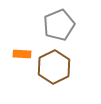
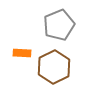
orange rectangle: moved 1 px up
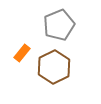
orange rectangle: rotated 54 degrees counterclockwise
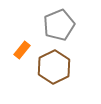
orange rectangle: moved 3 px up
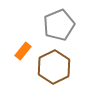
orange rectangle: moved 1 px right, 1 px down
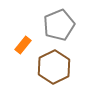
orange rectangle: moved 6 px up
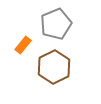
gray pentagon: moved 3 px left, 1 px up
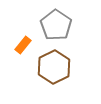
gray pentagon: moved 1 px down; rotated 16 degrees counterclockwise
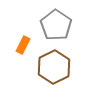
orange rectangle: rotated 12 degrees counterclockwise
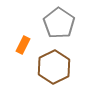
gray pentagon: moved 3 px right, 2 px up
